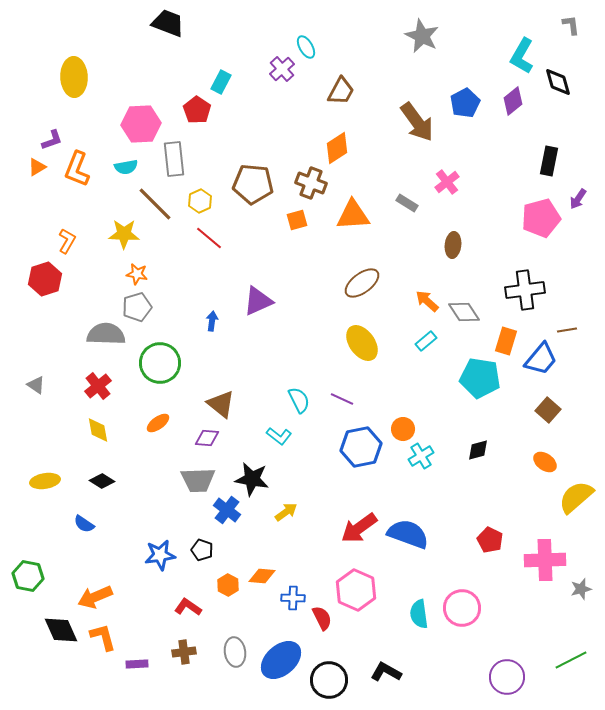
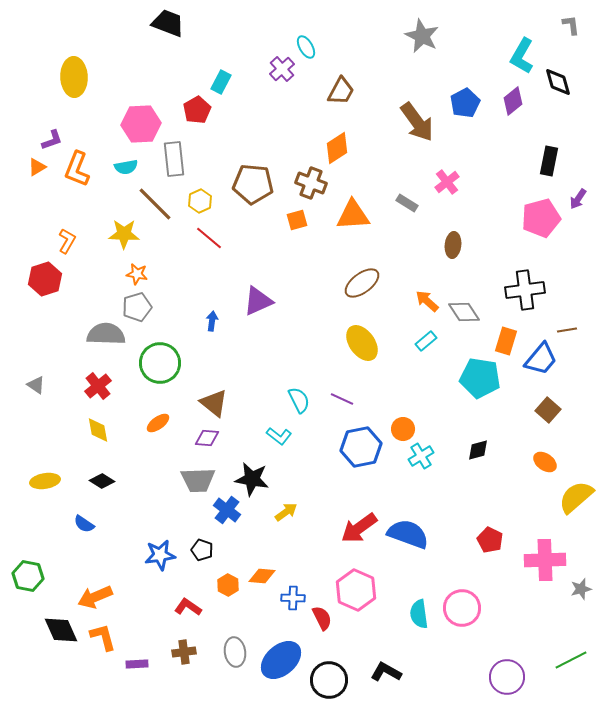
red pentagon at (197, 110): rotated 8 degrees clockwise
brown triangle at (221, 404): moved 7 px left, 1 px up
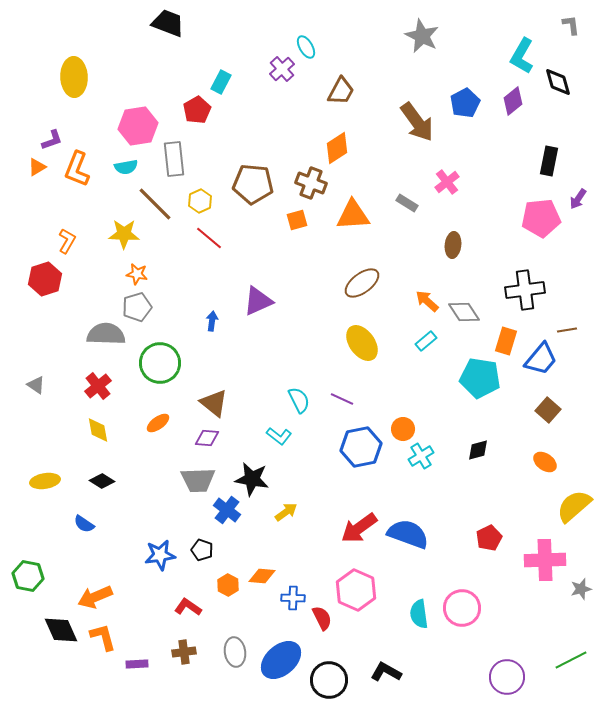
pink hexagon at (141, 124): moved 3 px left, 2 px down; rotated 6 degrees counterclockwise
pink pentagon at (541, 218): rotated 9 degrees clockwise
yellow semicircle at (576, 497): moved 2 px left, 9 px down
red pentagon at (490, 540): moved 1 px left, 2 px up; rotated 20 degrees clockwise
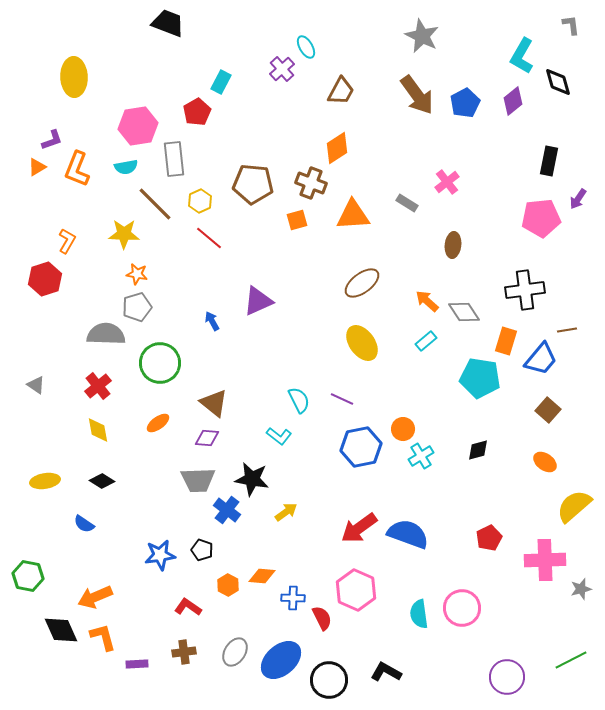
red pentagon at (197, 110): moved 2 px down
brown arrow at (417, 122): moved 27 px up
blue arrow at (212, 321): rotated 36 degrees counterclockwise
gray ellipse at (235, 652): rotated 40 degrees clockwise
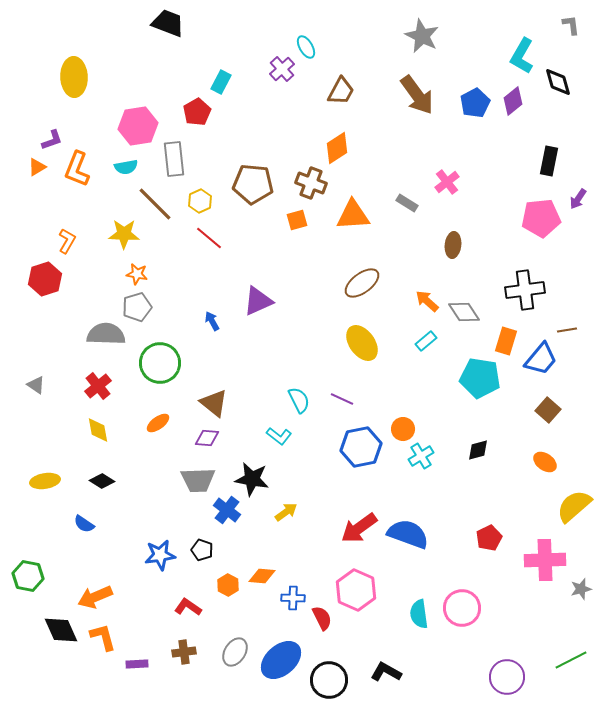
blue pentagon at (465, 103): moved 10 px right
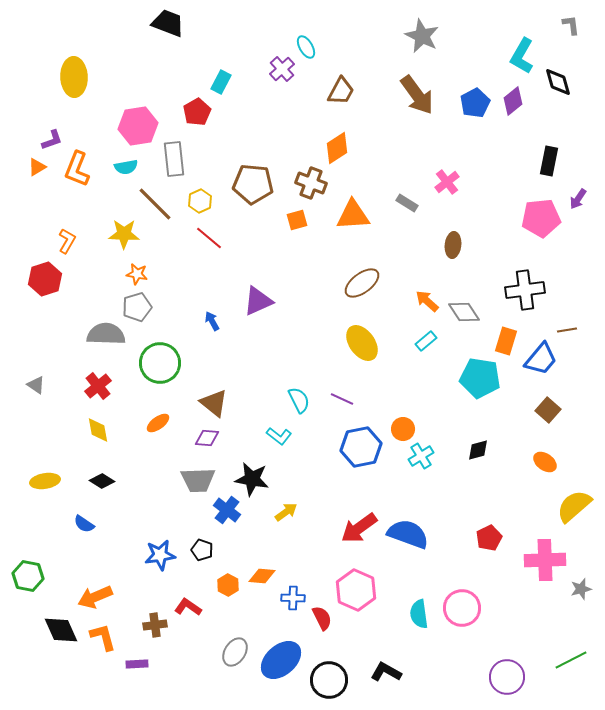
brown cross at (184, 652): moved 29 px left, 27 px up
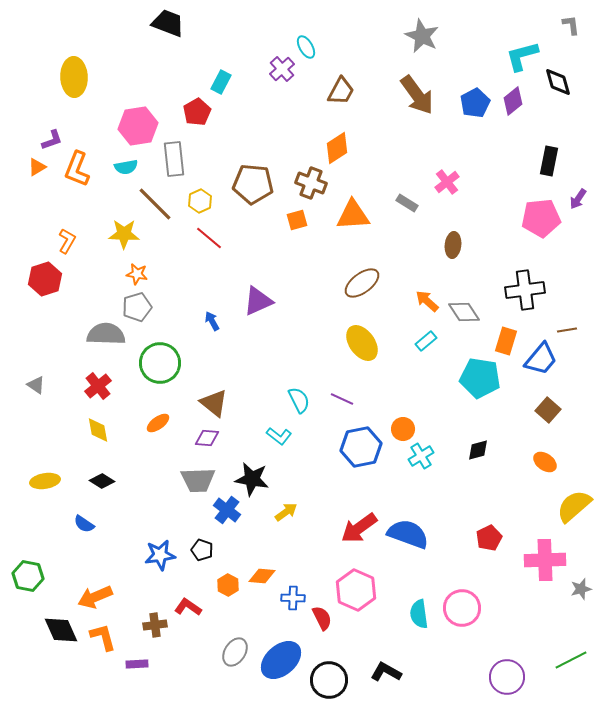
cyan L-shape at (522, 56): rotated 45 degrees clockwise
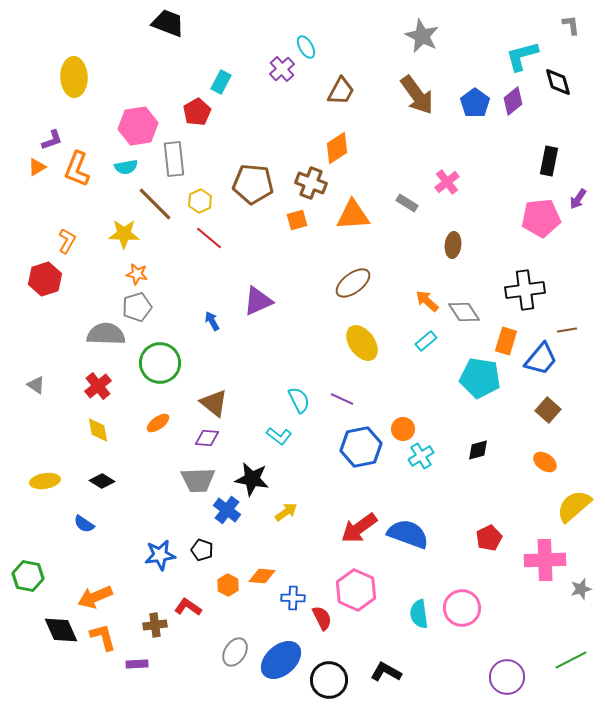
blue pentagon at (475, 103): rotated 8 degrees counterclockwise
brown ellipse at (362, 283): moved 9 px left
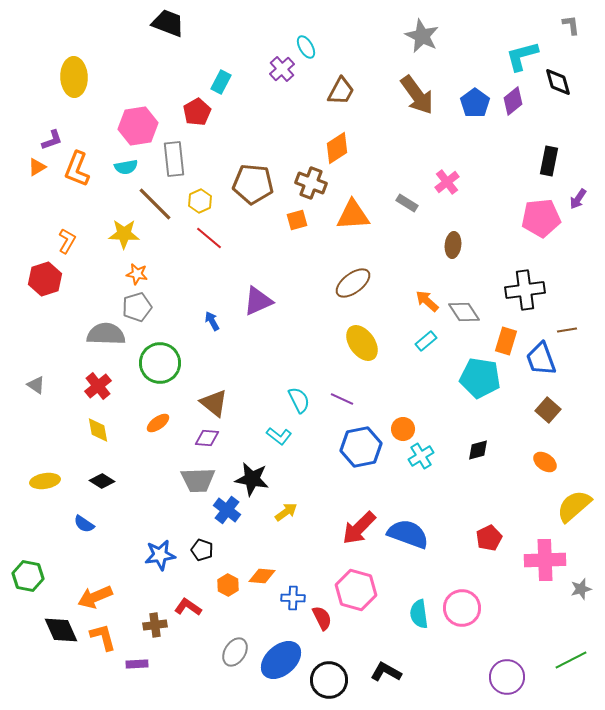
blue trapezoid at (541, 359): rotated 120 degrees clockwise
red arrow at (359, 528): rotated 9 degrees counterclockwise
pink hexagon at (356, 590): rotated 9 degrees counterclockwise
